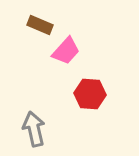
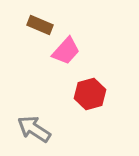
red hexagon: rotated 20 degrees counterclockwise
gray arrow: rotated 44 degrees counterclockwise
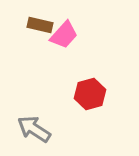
brown rectangle: rotated 10 degrees counterclockwise
pink trapezoid: moved 2 px left, 16 px up
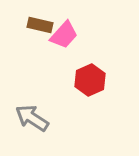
red hexagon: moved 14 px up; rotated 8 degrees counterclockwise
gray arrow: moved 2 px left, 11 px up
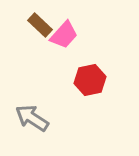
brown rectangle: rotated 30 degrees clockwise
red hexagon: rotated 12 degrees clockwise
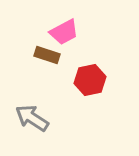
brown rectangle: moved 7 px right, 30 px down; rotated 25 degrees counterclockwise
pink trapezoid: moved 3 px up; rotated 20 degrees clockwise
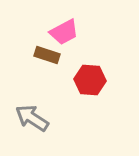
red hexagon: rotated 16 degrees clockwise
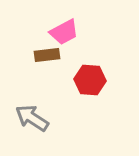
brown rectangle: rotated 25 degrees counterclockwise
